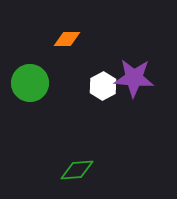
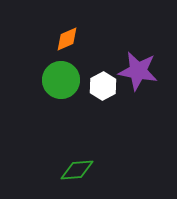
orange diamond: rotated 24 degrees counterclockwise
purple star: moved 4 px right, 7 px up; rotated 6 degrees clockwise
green circle: moved 31 px right, 3 px up
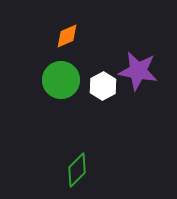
orange diamond: moved 3 px up
green diamond: rotated 40 degrees counterclockwise
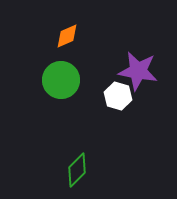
white hexagon: moved 15 px right, 10 px down; rotated 16 degrees counterclockwise
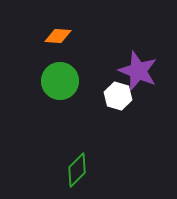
orange diamond: moved 9 px left; rotated 28 degrees clockwise
purple star: rotated 12 degrees clockwise
green circle: moved 1 px left, 1 px down
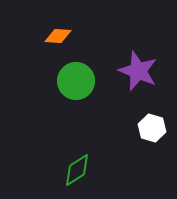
green circle: moved 16 px right
white hexagon: moved 34 px right, 32 px down
green diamond: rotated 12 degrees clockwise
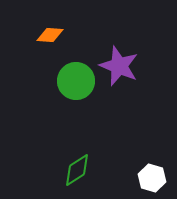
orange diamond: moved 8 px left, 1 px up
purple star: moved 19 px left, 5 px up
white hexagon: moved 50 px down
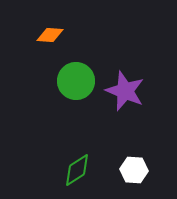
purple star: moved 6 px right, 25 px down
white hexagon: moved 18 px left, 8 px up; rotated 12 degrees counterclockwise
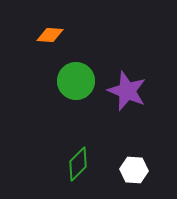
purple star: moved 2 px right
green diamond: moved 1 px right, 6 px up; rotated 12 degrees counterclockwise
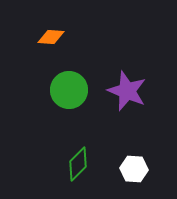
orange diamond: moved 1 px right, 2 px down
green circle: moved 7 px left, 9 px down
white hexagon: moved 1 px up
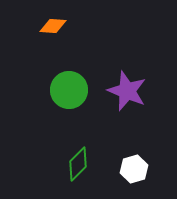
orange diamond: moved 2 px right, 11 px up
white hexagon: rotated 20 degrees counterclockwise
